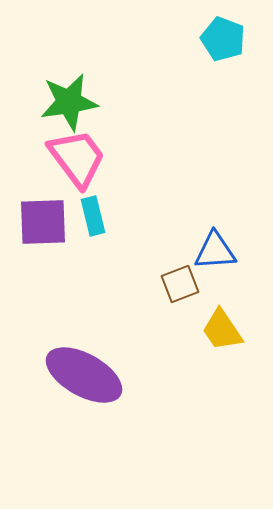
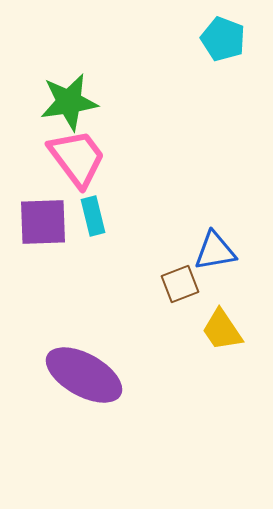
blue triangle: rotated 6 degrees counterclockwise
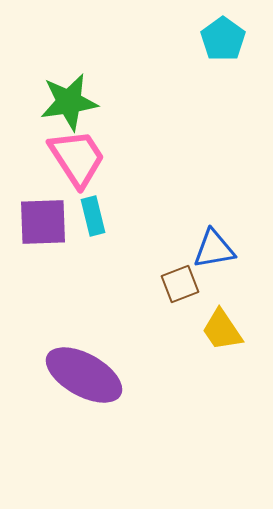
cyan pentagon: rotated 15 degrees clockwise
pink trapezoid: rotated 4 degrees clockwise
blue triangle: moved 1 px left, 2 px up
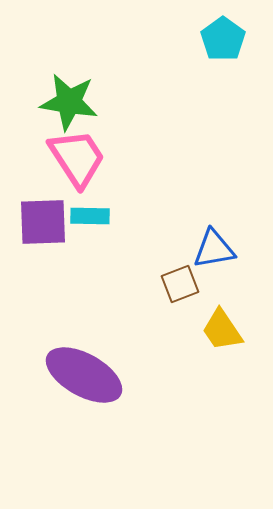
green star: rotated 18 degrees clockwise
cyan rectangle: moved 3 px left; rotated 75 degrees counterclockwise
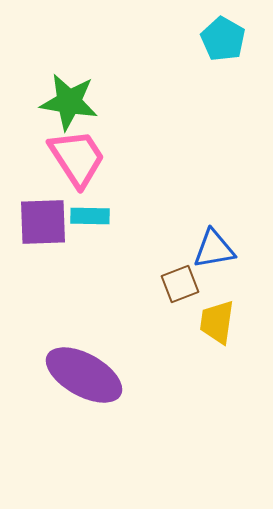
cyan pentagon: rotated 6 degrees counterclockwise
yellow trapezoid: moved 5 px left, 8 px up; rotated 42 degrees clockwise
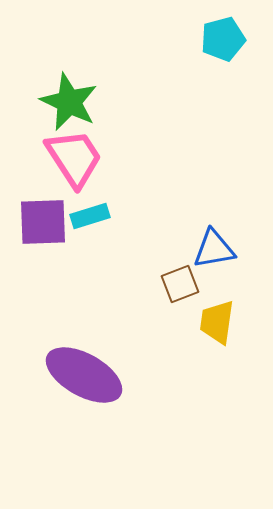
cyan pentagon: rotated 27 degrees clockwise
green star: rotated 16 degrees clockwise
pink trapezoid: moved 3 px left
cyan rectangle: rotated 18 degrees counterclockwise
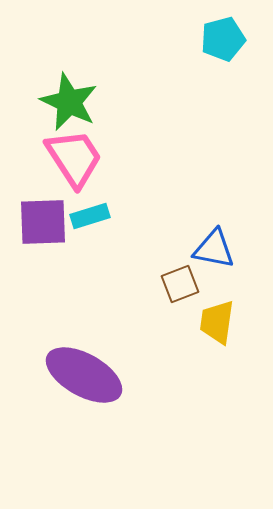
blue triangle: rotated 21 degrees clockwise
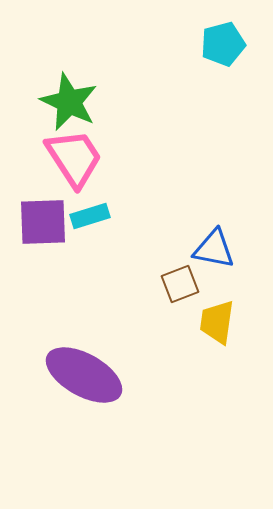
cyan pentagon: moved 5 px down
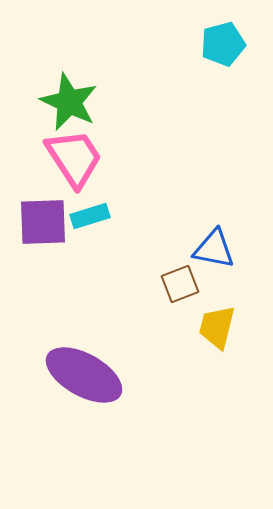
yellow trapezoid: moved 5 px down; rotated 6 degrees clockwise
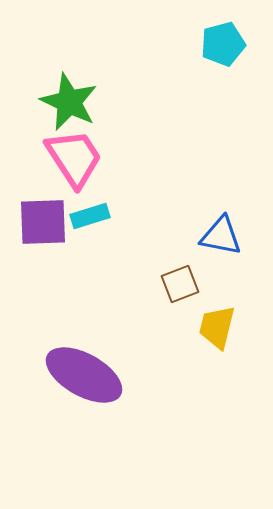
blue triangle: moved 7 px right, 13 px up
